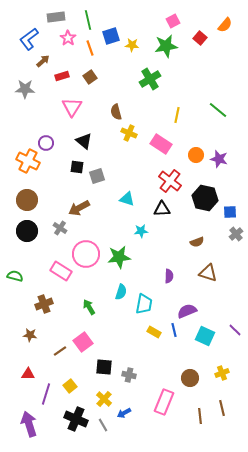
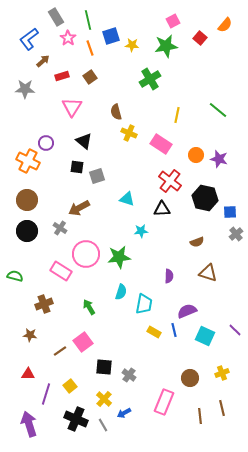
gray rectangle at (56, 17): rotated 66 degrees clockwise
gray cross at (129, 375): rotated 24 degrees clockwise
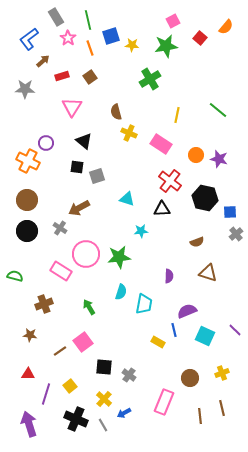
orange semicircle at (225, 25): moved 1 px right, 2 px down
yellow rectangle at (154, 332): moved 4 px right, 10 px down
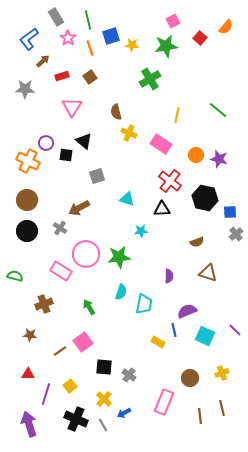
black square at (77, 167): moved 11 px left, 12 px up
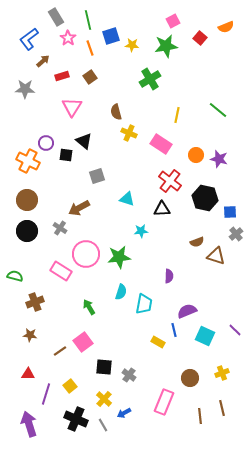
orange semicircle at (226, 27): rotated 28 degrees clockwise
brown triangle at (208, 273): moved 8 px right, 17 px up
brown cross at (44, 304): moved 9 px left, 2 px up
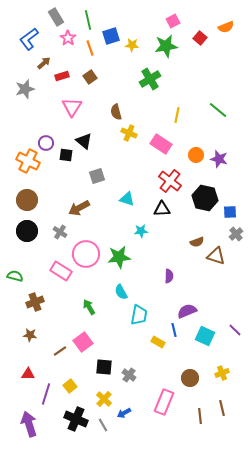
brown arrow at (43, 61): moved 1 px right, 2 px down
gray star at (25, 89): rotated 18 degrees counterclockwise
gray cross at (60, 228): moved 4 px down
cyan semicircle at (121, 292): rotated 133 degrees clockwise
cyan trapezoid at (144, 304): moved 5 px left, 11 px down
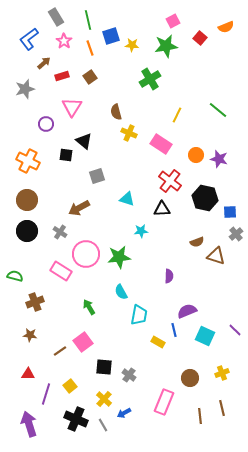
pink star at (68, 38): moved 4 px left, 3 px down
yellow line at (177, 115): rotated 14 degrees clockwise
purple circle at (46, 143): moved 19 px up
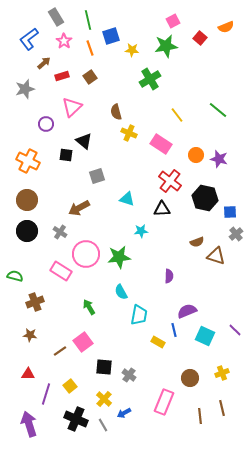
yellow star at (132, 45): moved 5 px down
pink triangle at (72, 107): rotated 15 degrees clockwise
yellow line at (177, 115): rotated 63 degrees counterclockwise
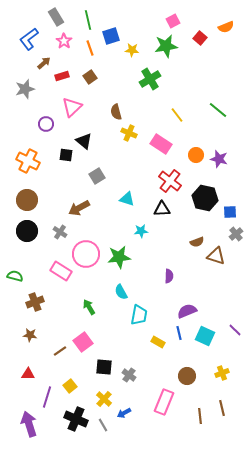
gray square at (97, 176): rotated 14 degrees counterclockwise
blue line at (174, 330): moved 5 px right, 3 px down
brown circle at (190, 378): moved 3 px left, 2 px up
purple line at (46, 394): moved 1 px right, 3 px down
